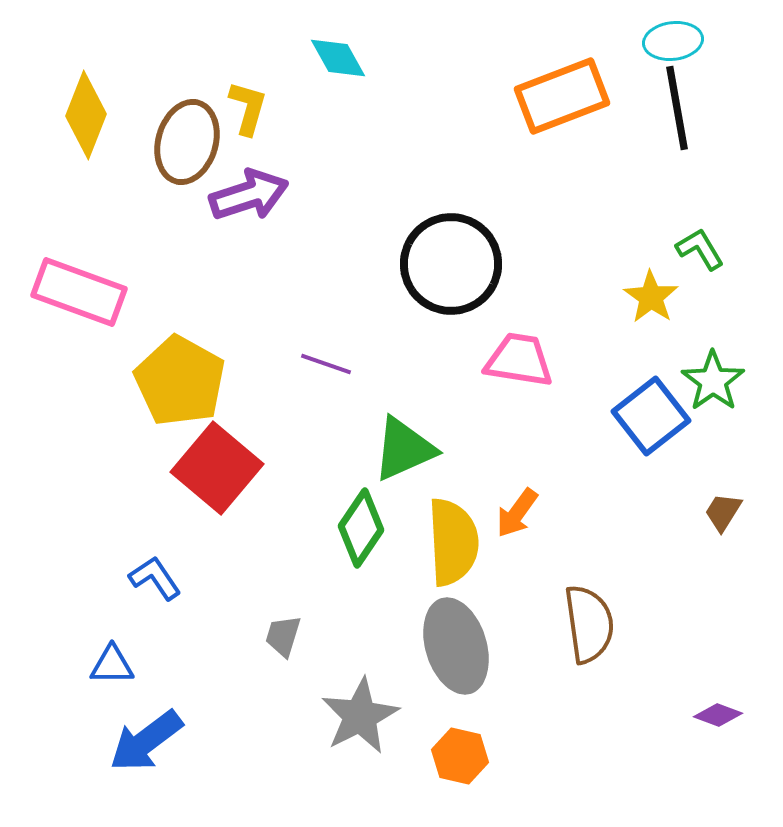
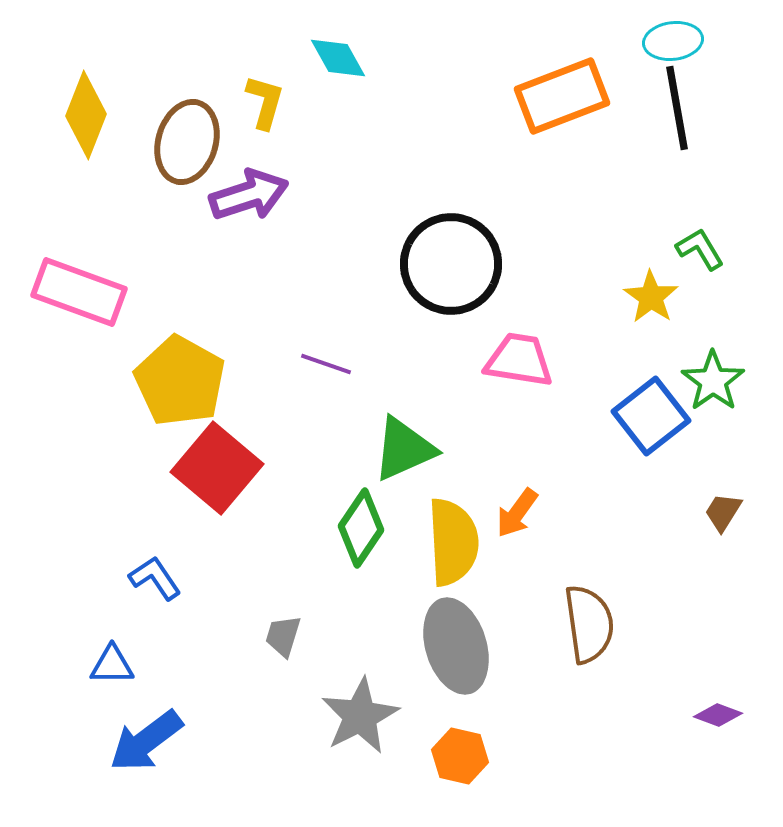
yellow L-shape: moved 17 px right, 6 px up
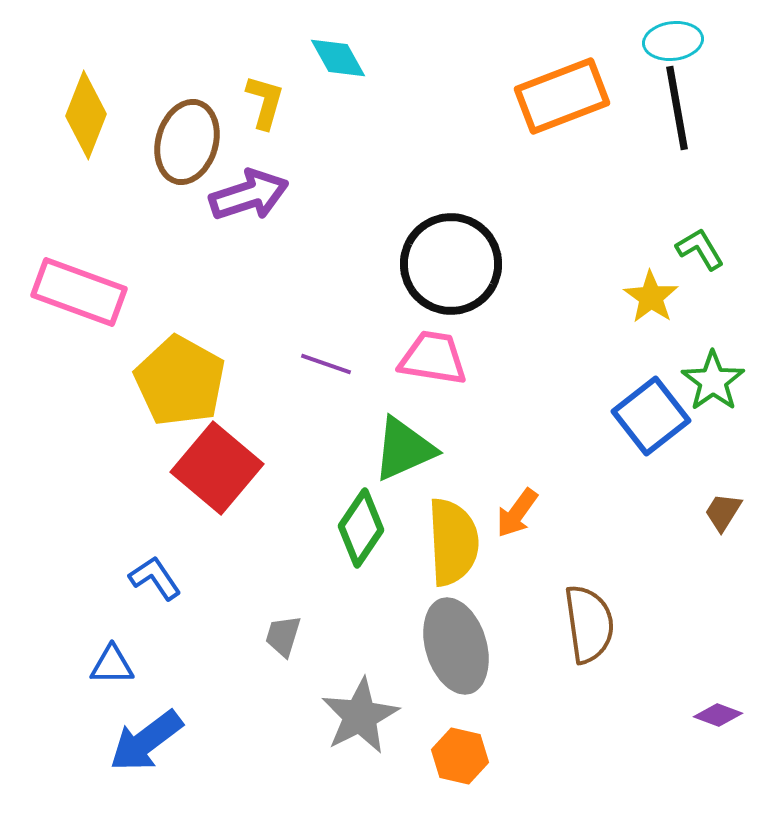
pink trapezoid: moved 86 px left, 2 px up
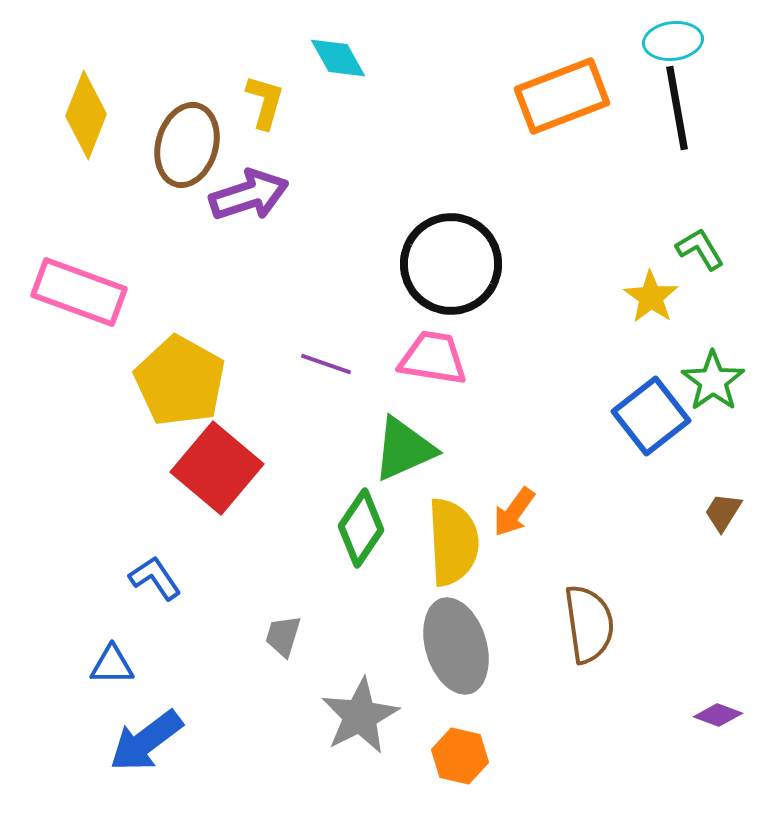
brown ellipse: moved 3 px down
orange arrow: moved 3 px left, 1 px up
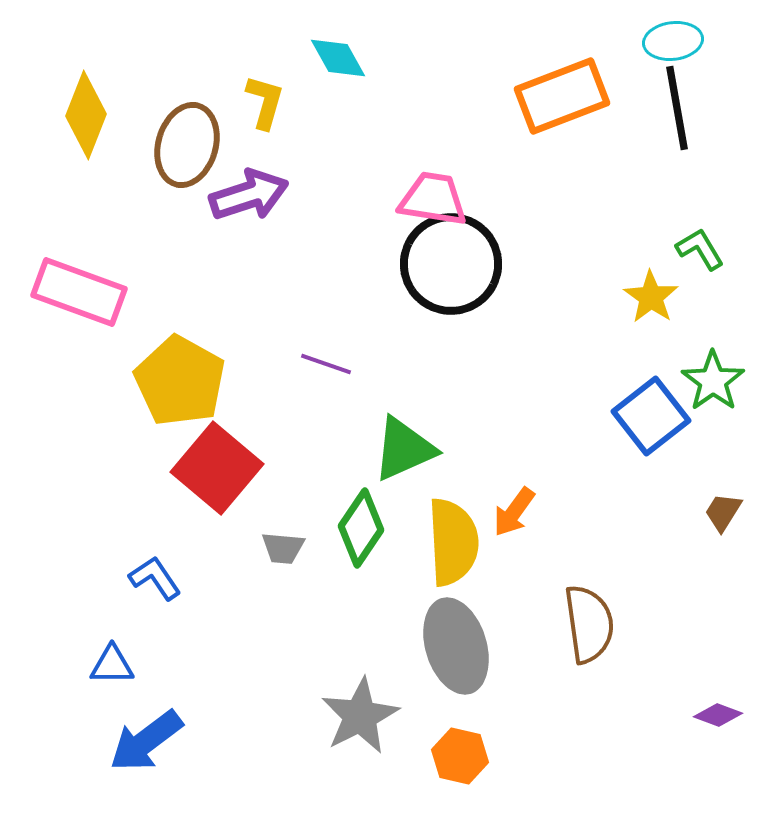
pink trapezoid: moved 159 px up
gray trapezoid: moved 88 px up; rotated 102 degrees counterclockwise
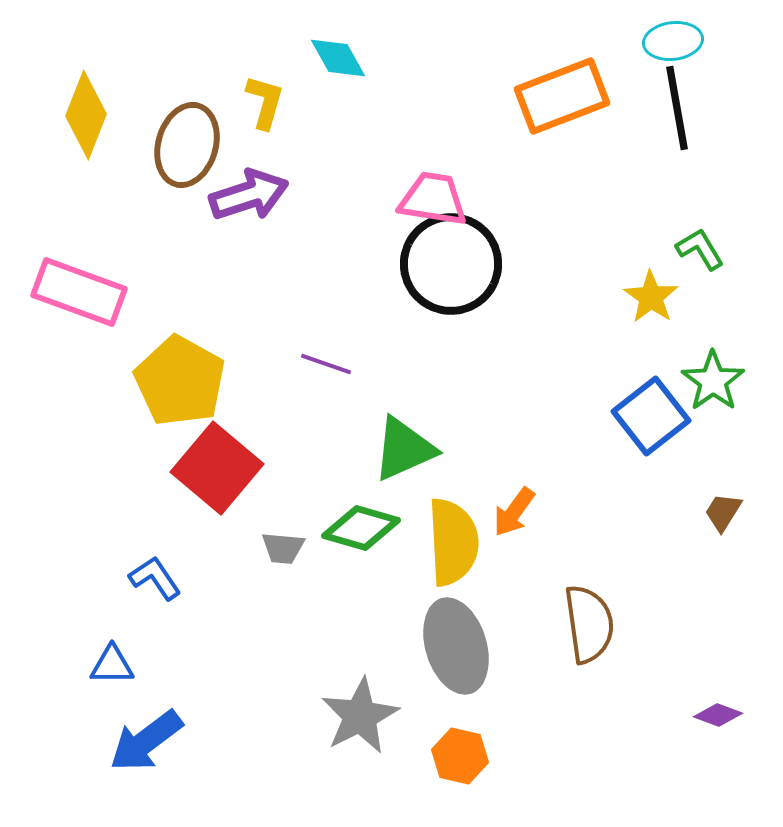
green diamond: rotated 72 degrees clockwise
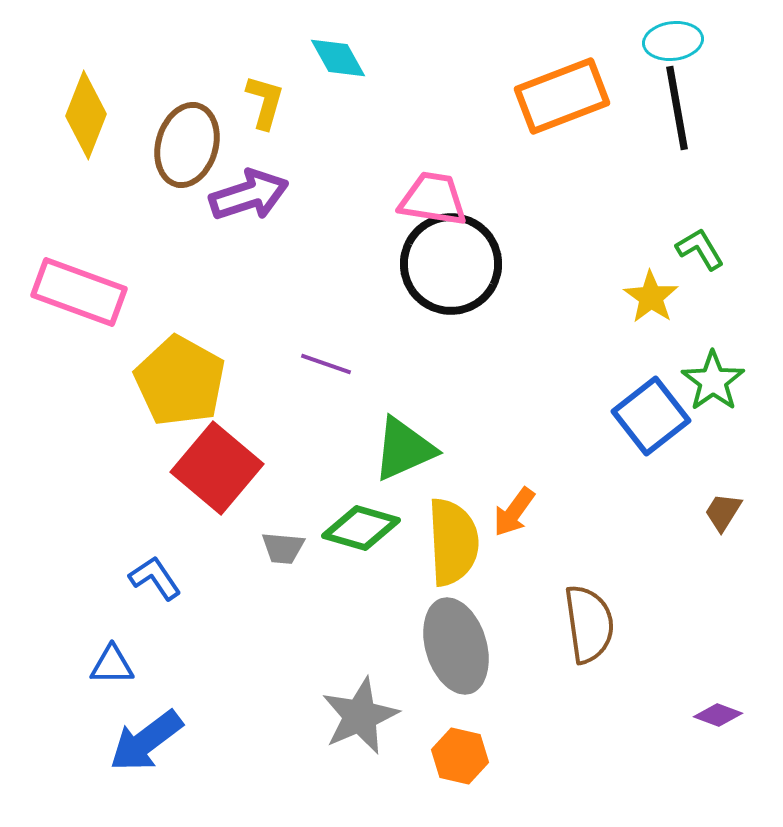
gray star: rotated 4 degrees clockwise
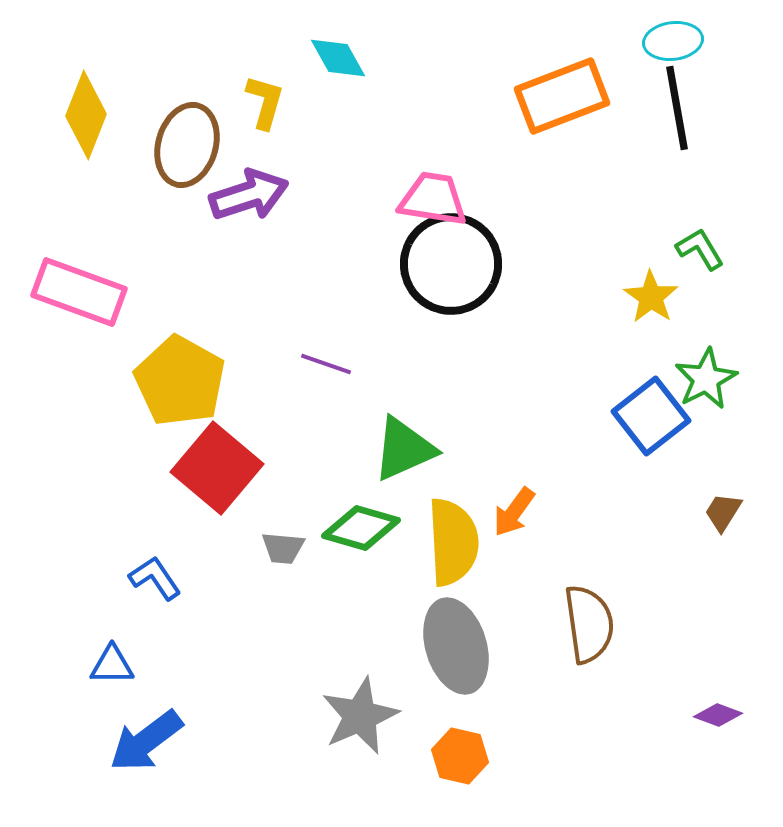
green star: moved 7 px left, 2 px up; rotated 8 degrees clockwise
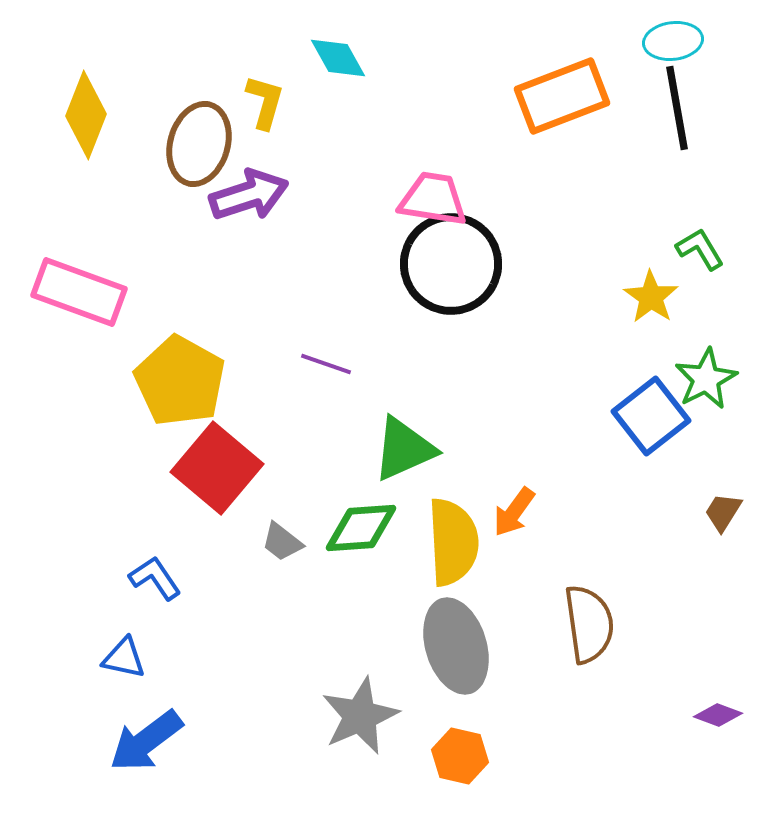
brown ellipse: moved 12 px right, 1 px up
green diamond: rotated 20 degrees counterclockwise
gray trapezoid: moved 1 px left, 6 px up; rotated 33 degrees clockwise
blue triangle: moved 12 px right, 7 px up; rotated 12 degrees clockwise
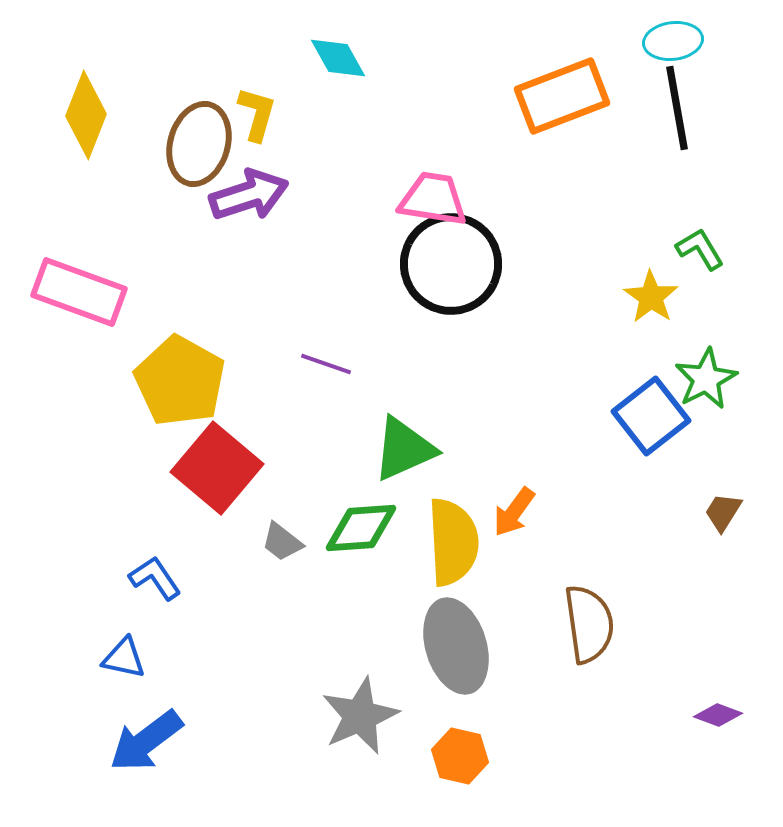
yellow L-shape: moved 8 px left, 12 px down
